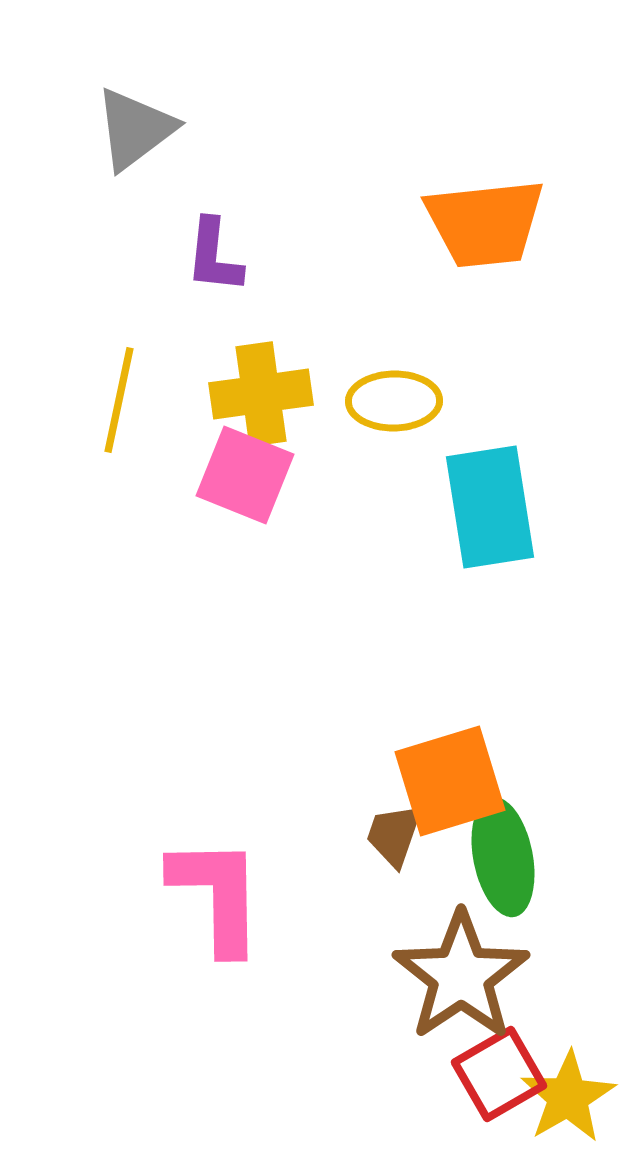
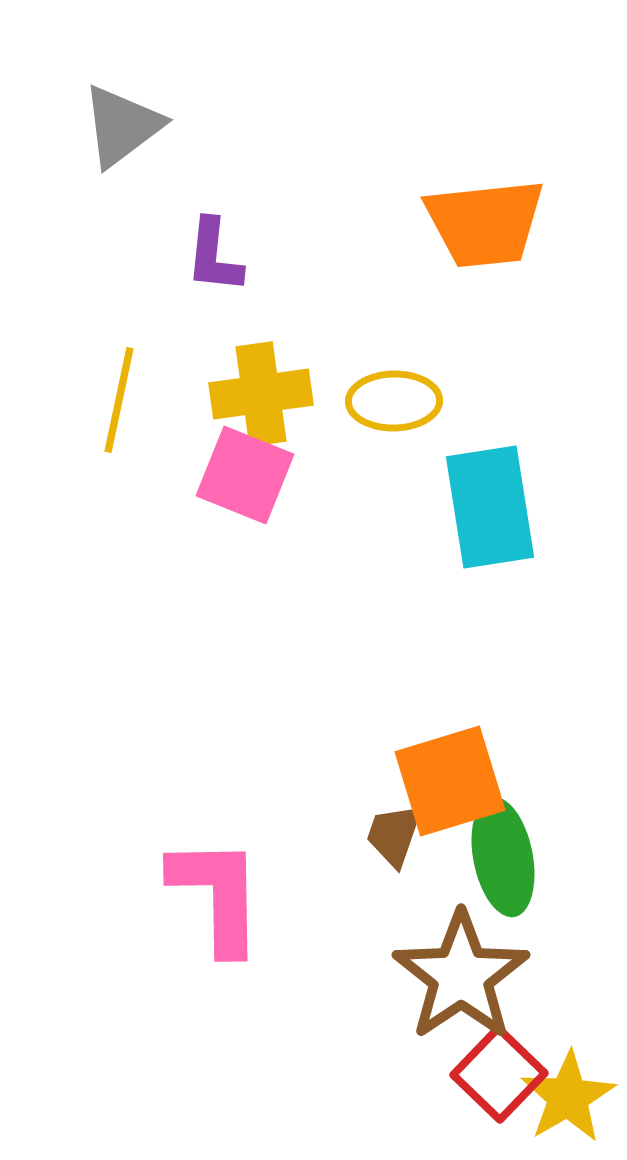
gray triangle: moved 13 px left, 3 px up
red square: rotated 16 degrees counterclockwise
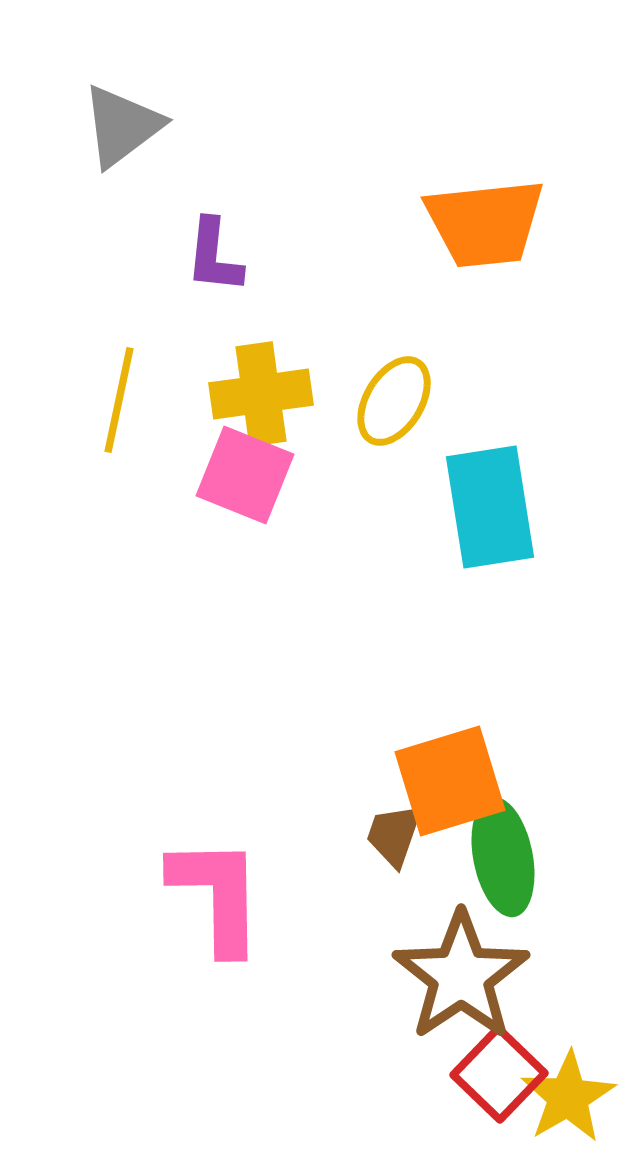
yellow ellipse: rotated 58 degrees counterclockwise
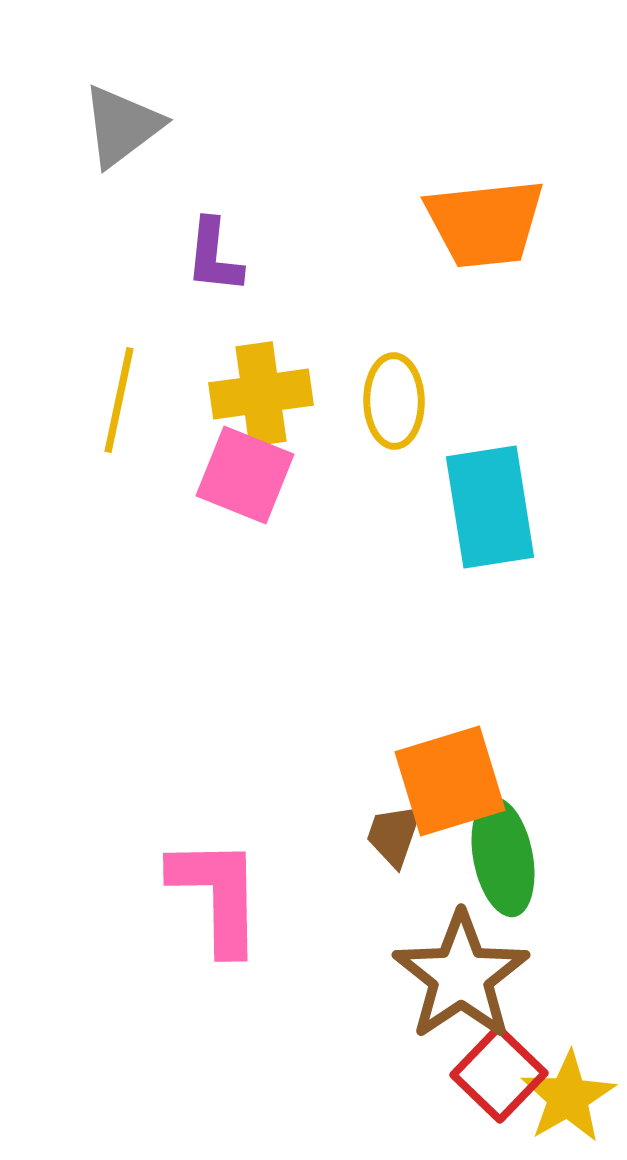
yellow ellipse: rotated 32 degrees counterclockwise
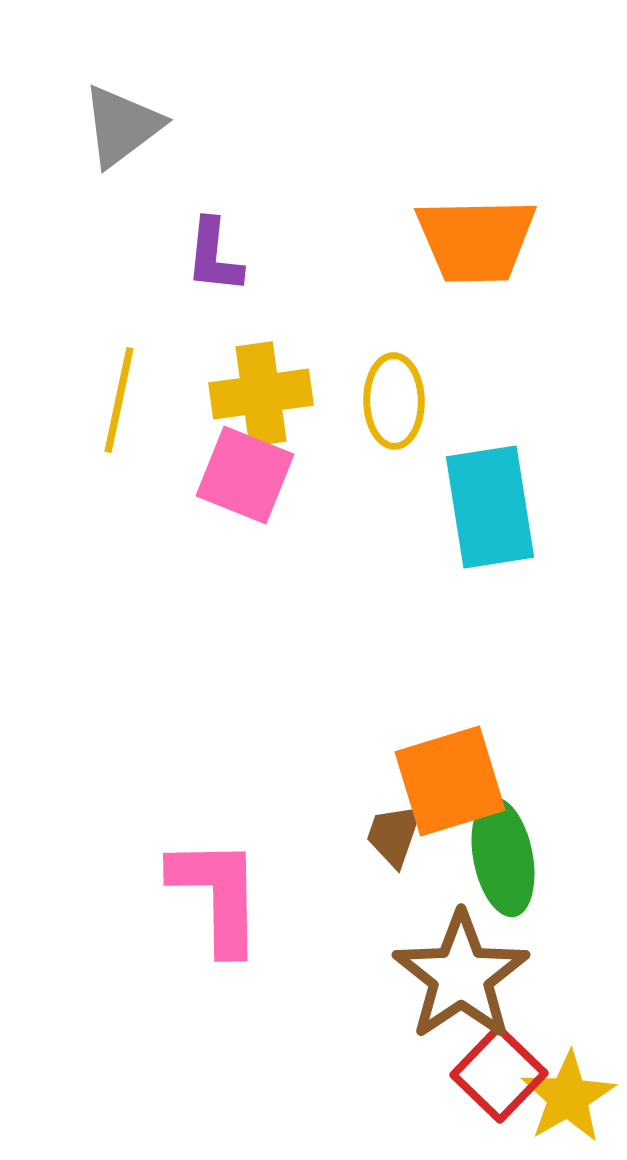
orange trapezoid: moved 9 px left, 17 px down; rotated 5 degrees clockwise
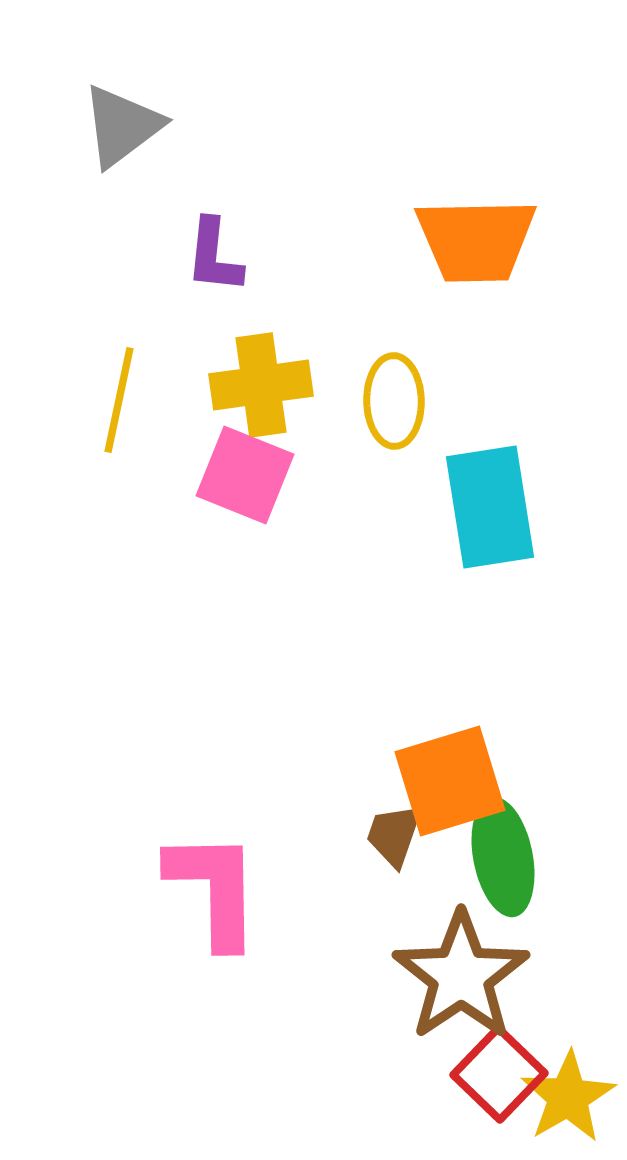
yellow cross: moved 9 px up
pink L-shape: moved 3 px left, 6 px up
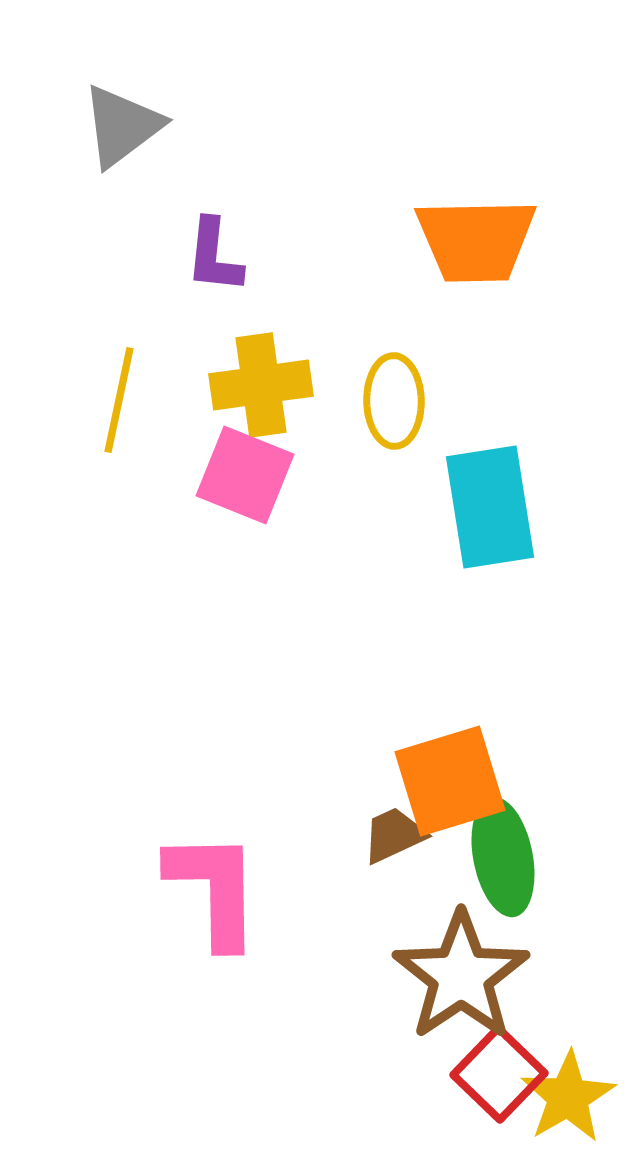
brown trapezoid: rotated 46 degrees clockwise
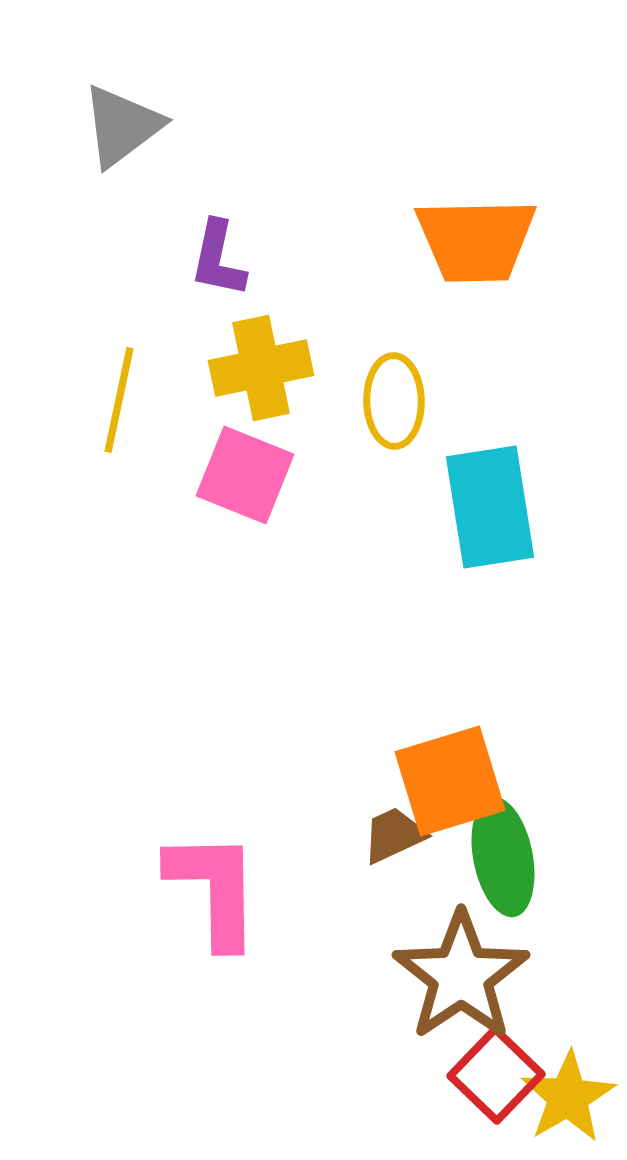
purple L-shape: moved 4 px right, 3 px down; rotated 6 degrees clockwise
yellow cross: moved 17 px up; rotated 4 degrees counterclockwise
red square: moved 3 px left, 1 px down
